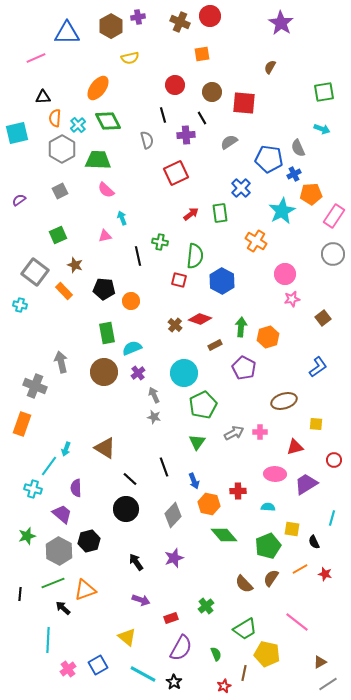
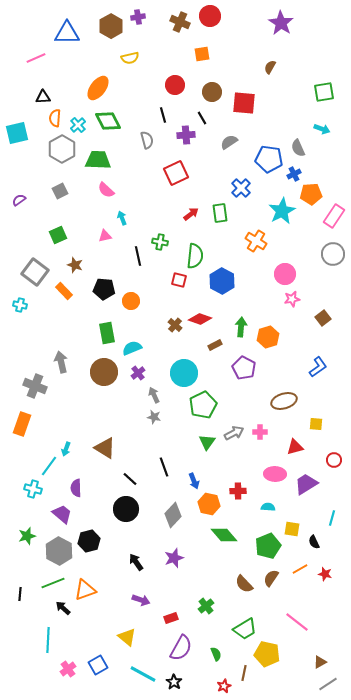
green triangle at (197, 442): moved 10 px right
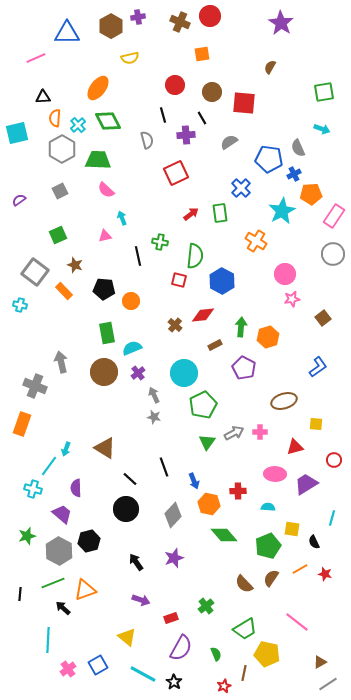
red diamond at (200, 319): moved 3 px right, 4 px up; rotated 25 degrees counterclockwise
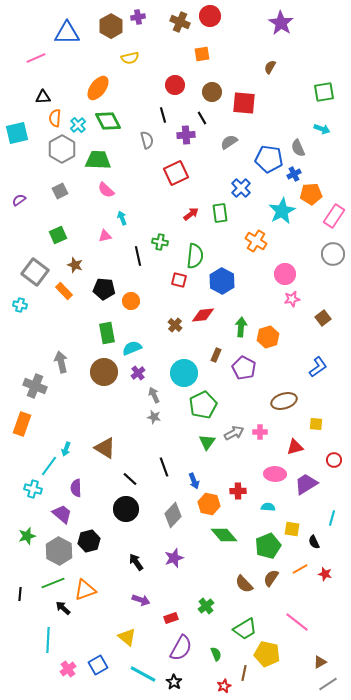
brown rectangle at (215, 345): moved 1 px right, 10 px down; rotated 40 degrees counterclockwise
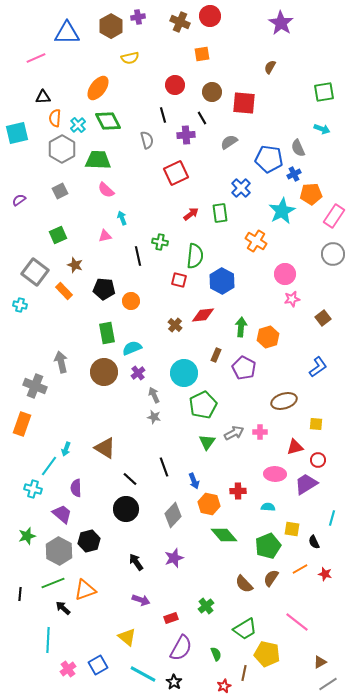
red circle at (334, 460): moved 16 px left
